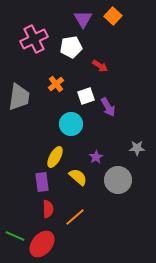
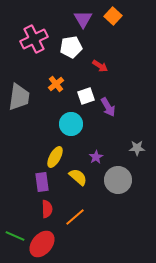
red semicircle: moved 1 px left
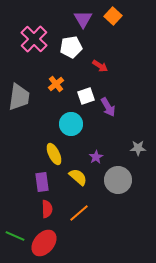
pink cross: rotated 20 degrees counterclockwise
gray star: moved 1 px right
yellow ellipse: moved 1 px left, 3 px up; rotated 55 degrees counterclockwise
orange line: moved 4 px right, 4 px up
red ellipse: moved 2 px right, 1 px up
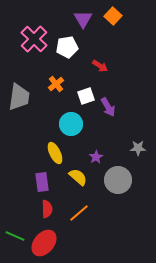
white pentagon: moved 4 px left
yellow ellipse: moved 1 px right, 1 px up
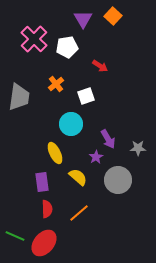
purple arrow: moved 32 px down
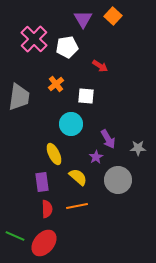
white square: rotated 24 degrees clockwise
yellow ellipse: moved 1 px left, 1 px down
orange line: moved 2 px left, 7 px up; rotated 30 degrees clockwise
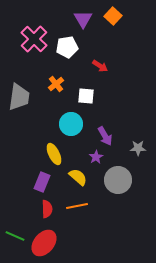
purple arrow: moved 3 px left, 3 px up
purple rectangle: rotated 30 degrees clockwise
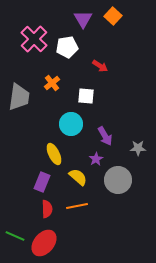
orange cross: moved 4 px left, 1 px up
purple star: moved 2 px down
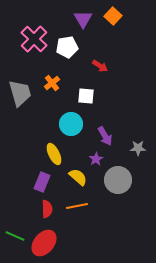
gray trapezoid: moved 1 px right, 4 px up; rotated 24 degrees counterclockwise
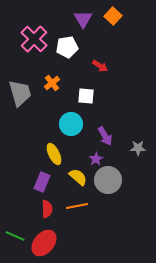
gray circle: moved 10 px left
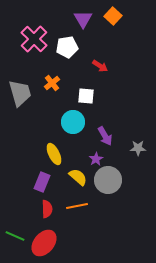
cyan circle: moved 2 px right, 2 px up
